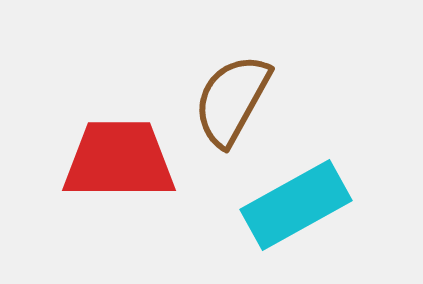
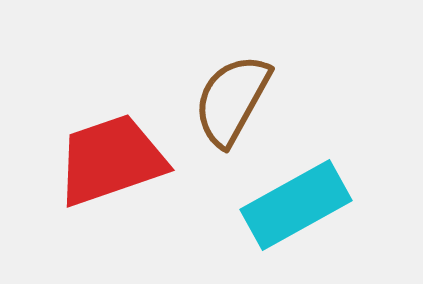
red trapezoid: moved 8 px left; rotated 19 degrees counterclockwise
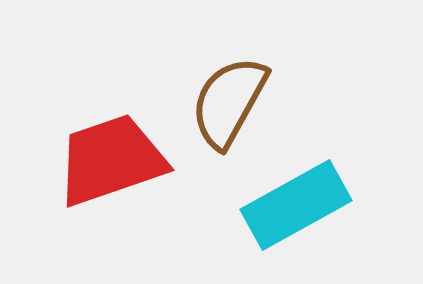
brown semicircle: moved 3 px left, 2 px down
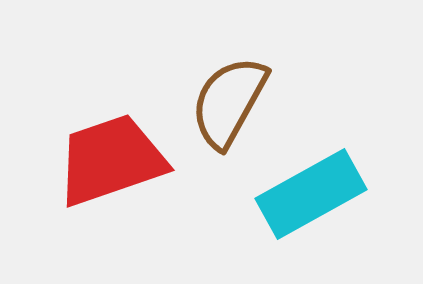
cyan rectangle: moved 15 px right, 11 px up
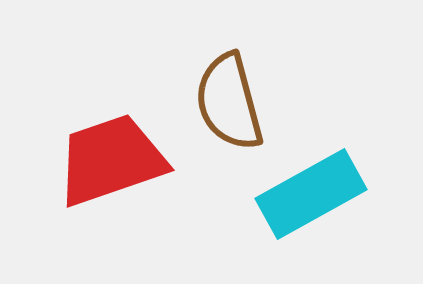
brown semicircle: rotated 44 degrees counterclockwise
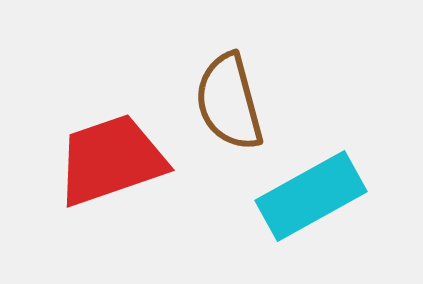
cyan rectangle: moved 2 px down
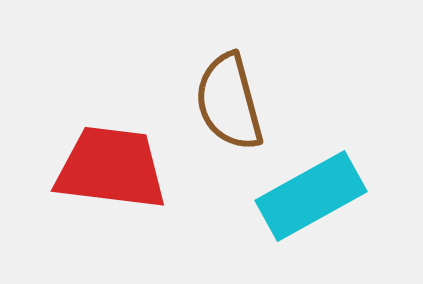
red trapezoid: moved 8 px down; rotated 26 degrees clockwise
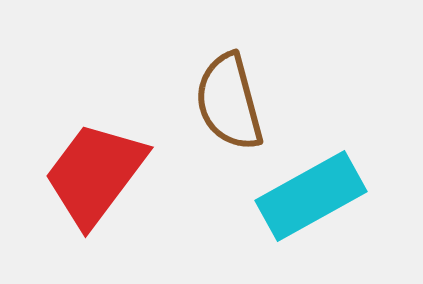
red trapezoid: moved 16 px left, 6 px down; rotated 60 degrees counterclockwise
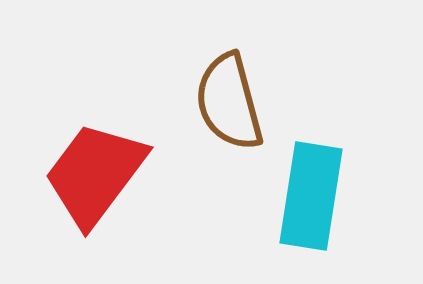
cyan rectangle: rotated 52 degrees counterclockwise
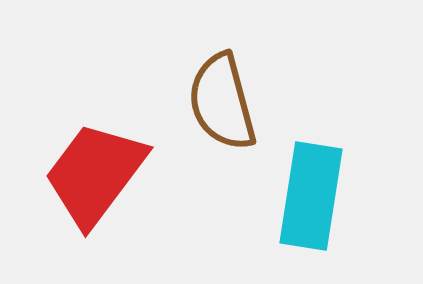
brown semicircle: moved 7 px left
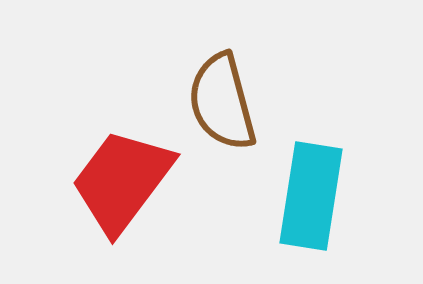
red trapezoid: moved 27 px right, 7 px down
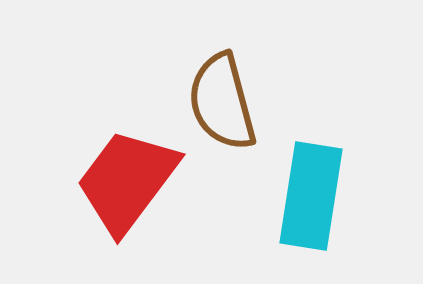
red trapezoid: moved 5 px right
